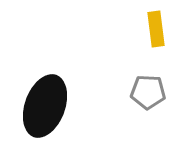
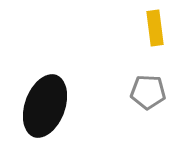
yellow rectangle: moved 1 px left, 1 px up
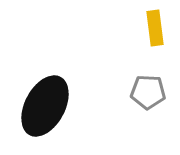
black ellipse: rotated 8 degrees clockwise
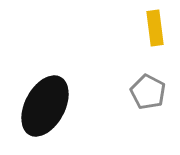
gray pentagon: rotated 24 degrees clockwise
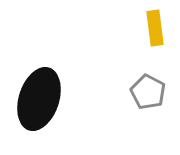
black ellipse: moved 6 px left, 7 px up; rotated 10 degrees counterclockwise
